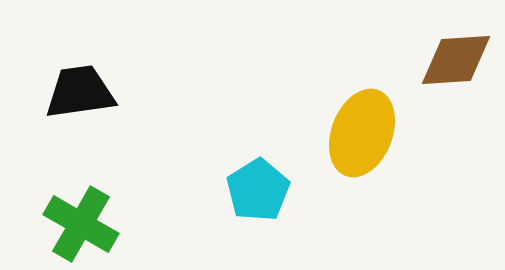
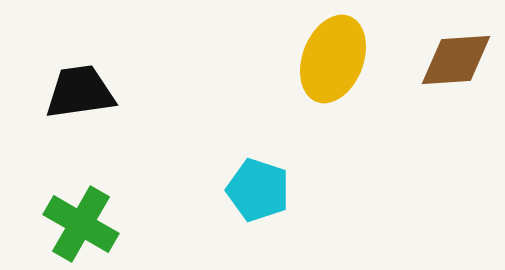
yellow ellipse: moved 29 px left, 74 px up
cyan pentagon: rotated 22 degrees counterclockwise
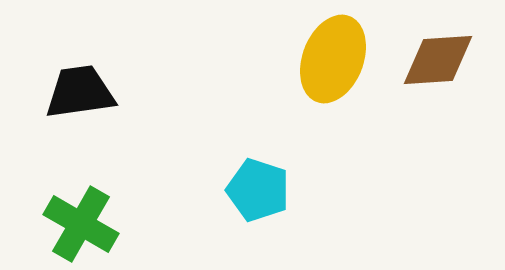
brown diamond: moved 18 px left
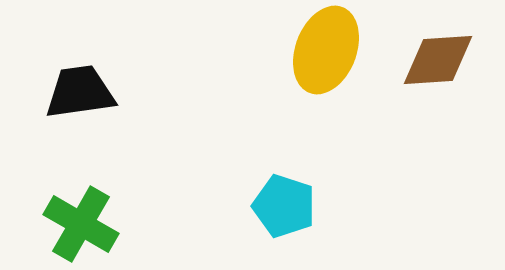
yellow ellipse: moved 7 px left, 9 px up
cyan pentagon: moved 26 px right, 16 px down
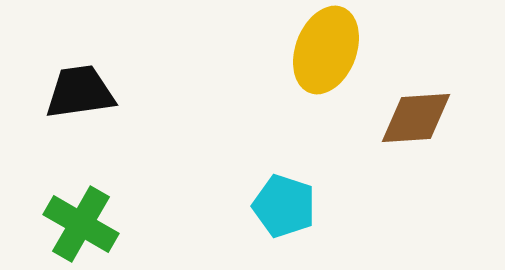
brown diamond: moved 22 px left, 58 px down
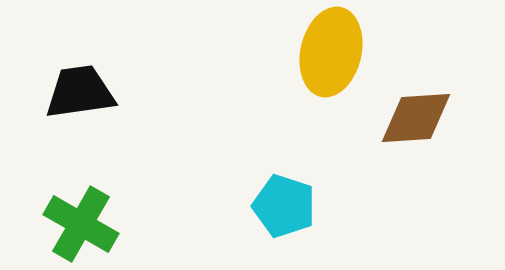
yellow ellipse: moved 5 px right, 2 px down; rotated 8 degrees counterclockwise
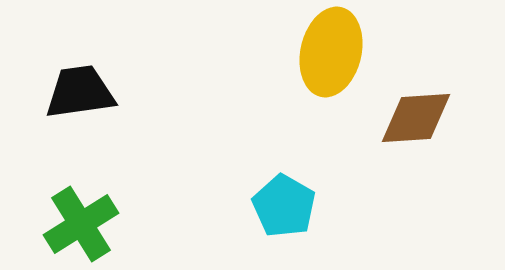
cyan pentagon: rotated 12 degrees clockwise
green cross: rotated 28 degrees clockwise
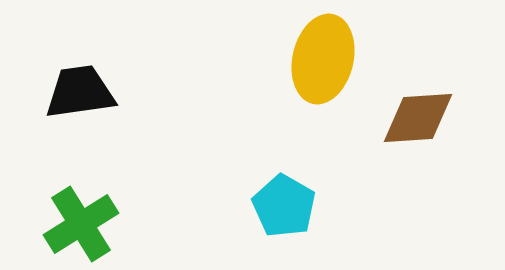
yellow ellipse: moved 8 px left, 7 px down
brown diamond: moved 2 px right
